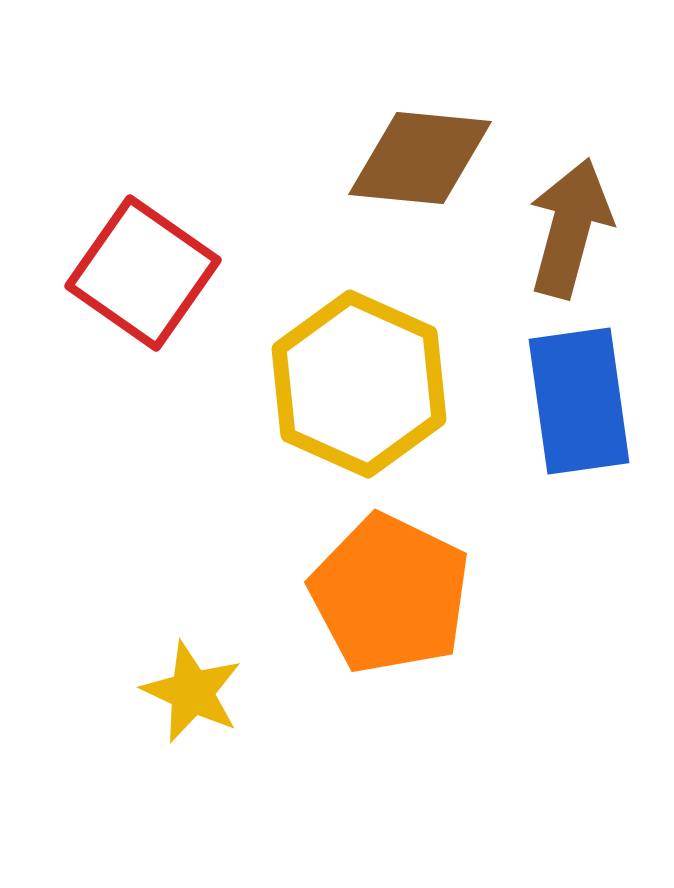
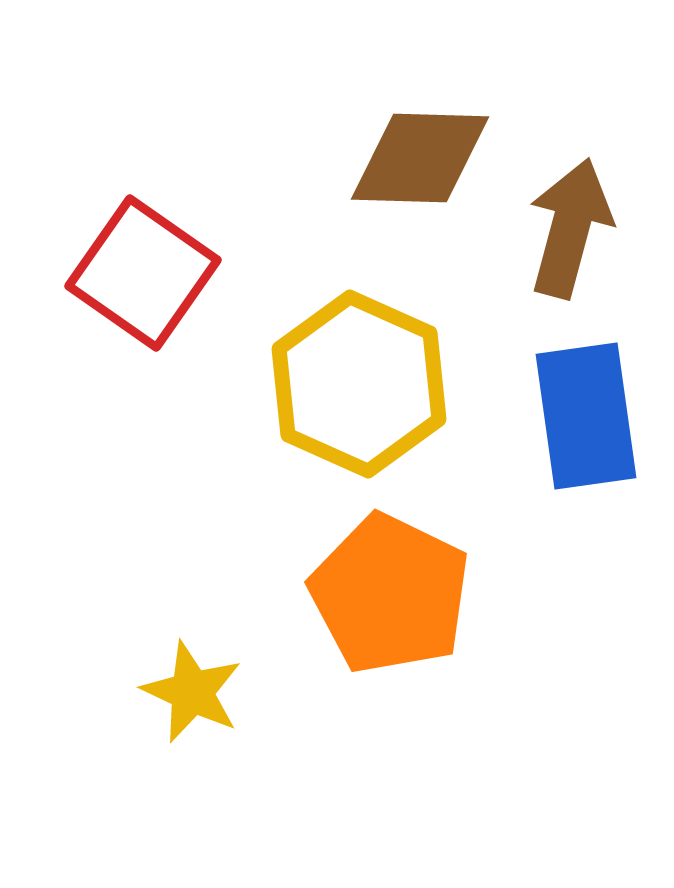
brown diamond: rotated 4 degrees counterclockwise
blue rectangle: moved 7 px right, 15 px down
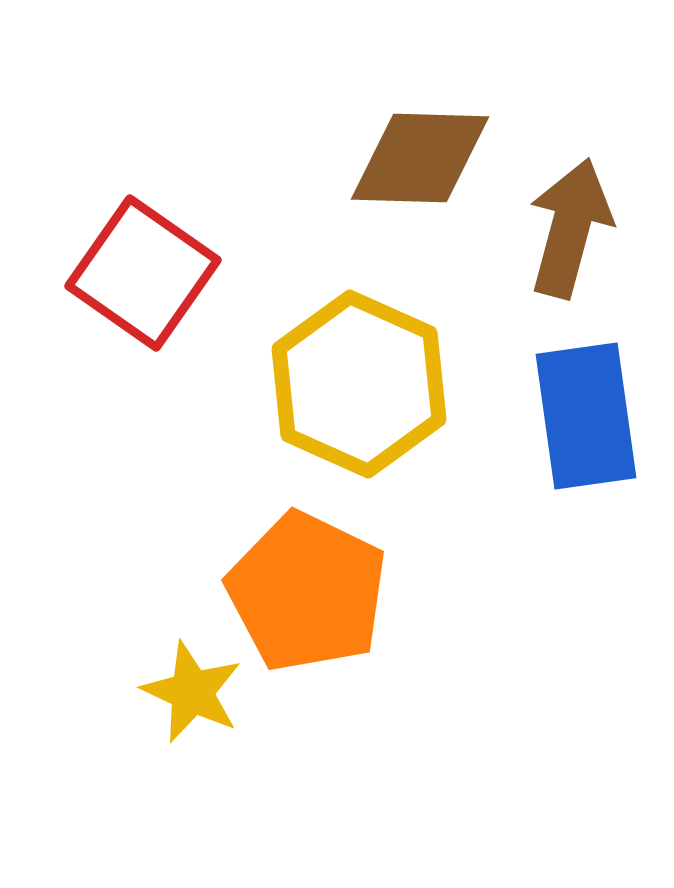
orange pentagon: moved 83 px left, 2 px up
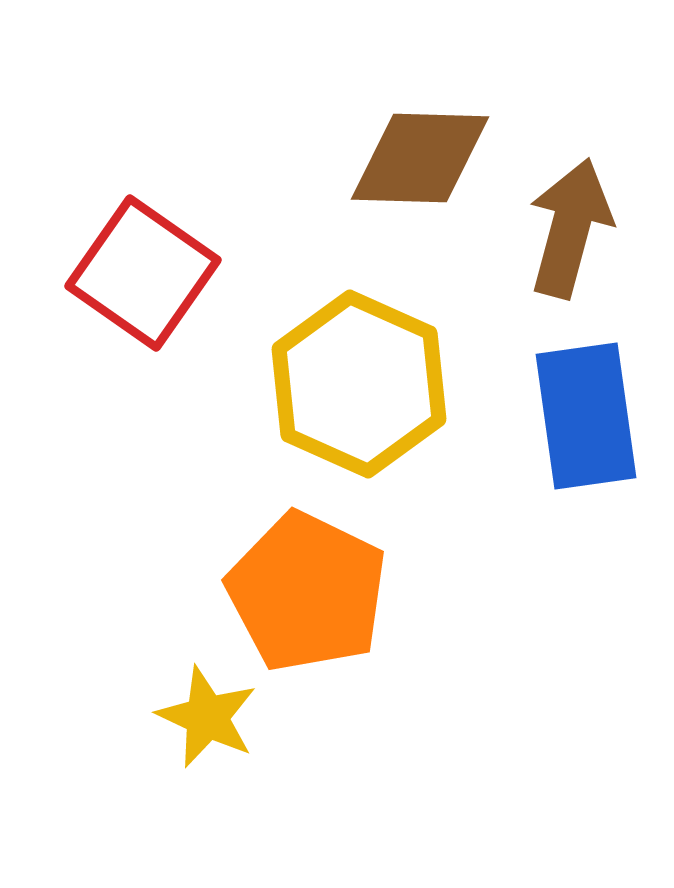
yellow star: moved 15 px right, 25 px down
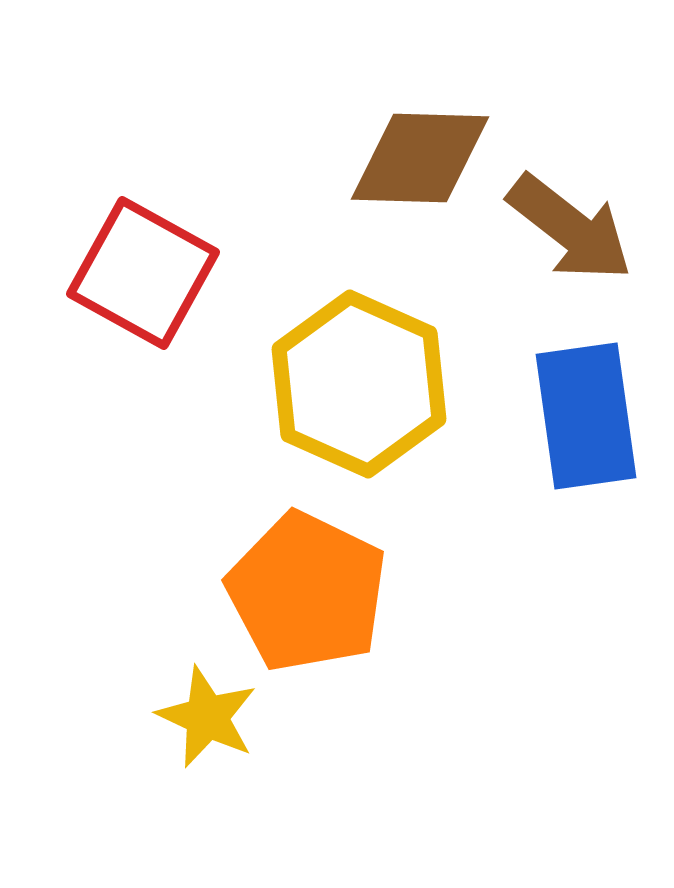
brown arrow: rotated 113 degrees clockwise
red square: rotated 6 degrees counterclockwise
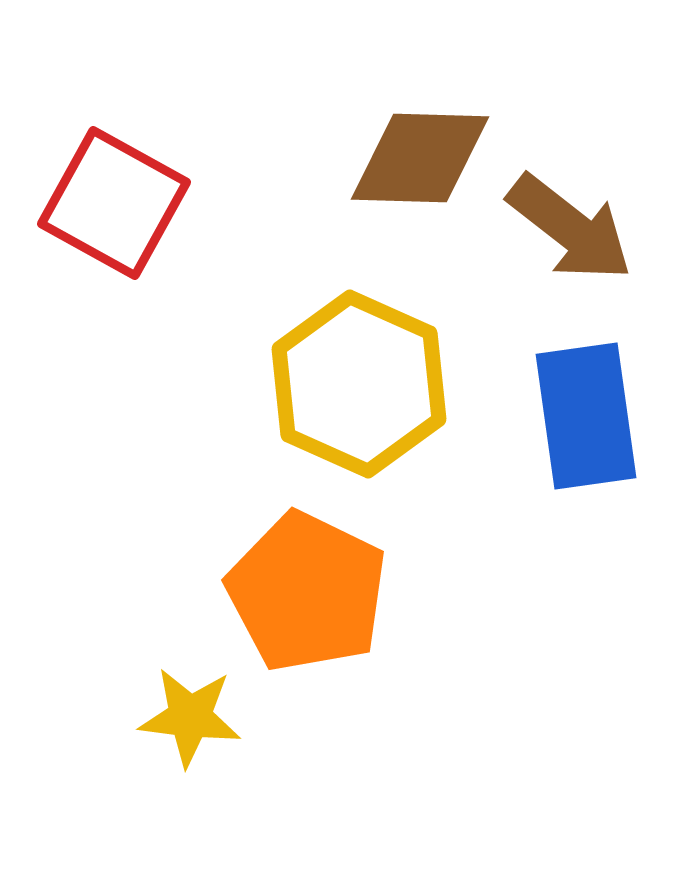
red square: moved 29 px left, 70 px up
yellow star: moved 17 px left; rotated 18 degrees counterclockwise
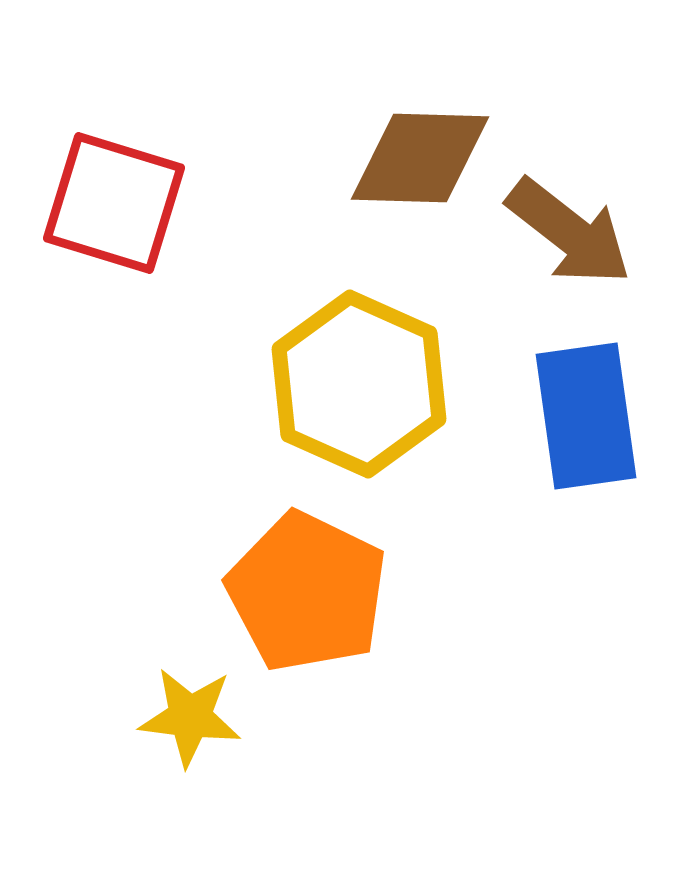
red square: rotated 12 degrees counterclockwise
brown arrow: moved 1 px left, 4 px down
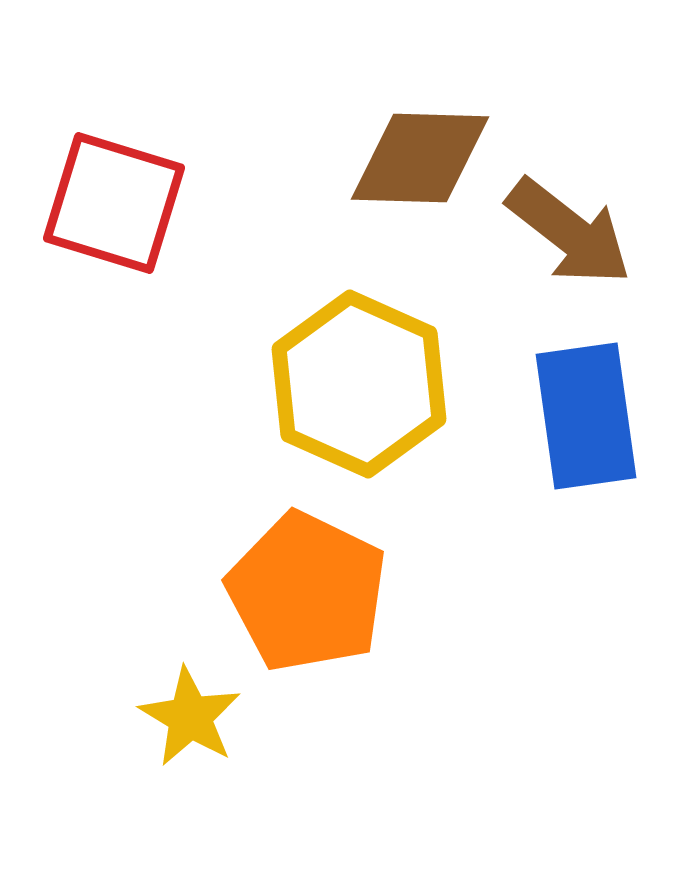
yellow star: rotated 24 degrees clockwise
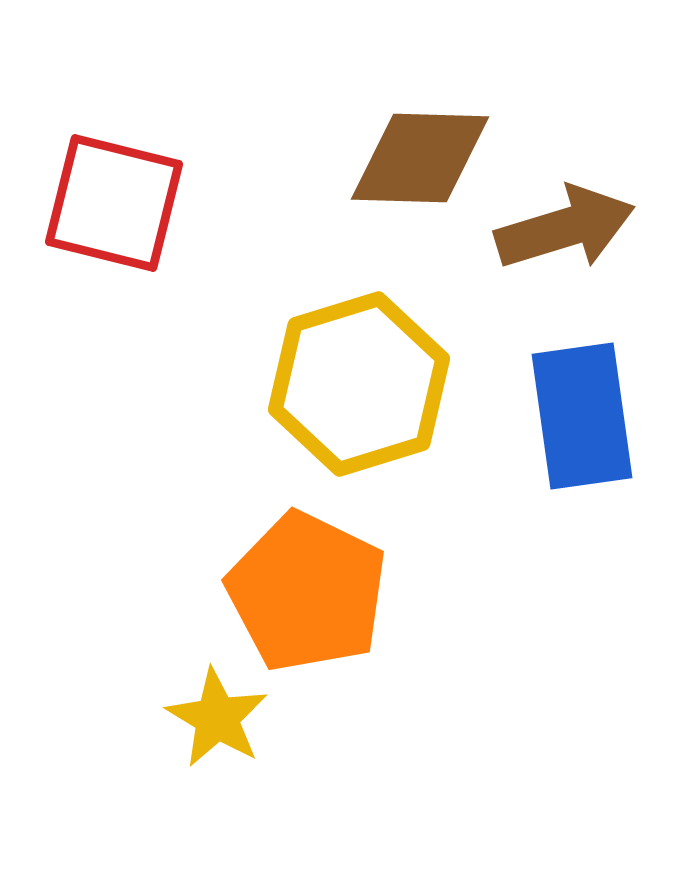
red square: rotated 3 degrees counterclockwise
brown arrow: moved 4 px left, 4 px up; rotated 55 degrees counterclockwise
yellow hexagon: rotated 19 degrees clockwise
blue rectangle: moved 4 px left
yellow star: moved 27 px right, 1 px down
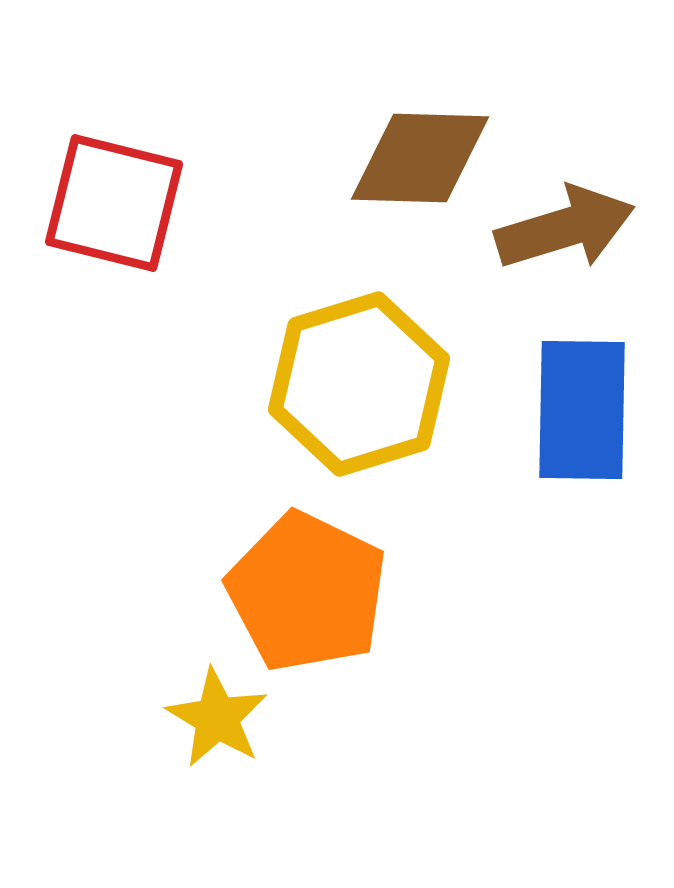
blue rectangle: moved 6 px up; rotated 9 degrees clockwise
